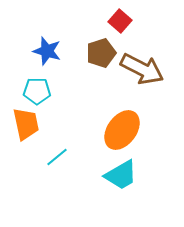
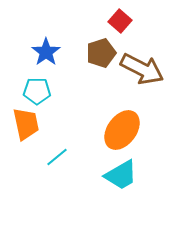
blue star: moved 1 px left, 1 px down; rotated 20 degrees clockwise
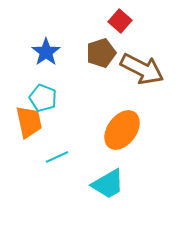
cyan pentagon: moved 6 px right, 7 px down; rotated 20 degrees clockwise
orange trapezoid: moved 3 px right, 2 px up
cyan line: rotated 15 degrees clockwise
cyan trapezoid: moved 13 px left, 9 px down
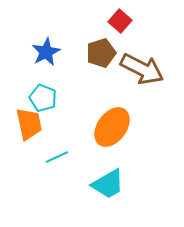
blue star: rotated 8 degrees clockwise
orange trapezoid: moved 2 px down
orange ellipse: moved 10 px left, 3 px up
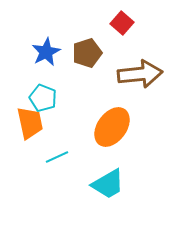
red square: moved 2 px right, 2 px down
brown pentagon: moved 14 px left
brown arrow: moved 2 px left, 5 px down; rotated 33 degrees counterclockwise
orange trapezoid: moved 1 px right, 1 px up
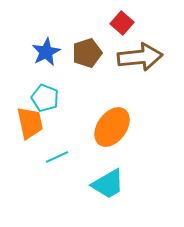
brown arrow: moved 17 px up
cyan pentagon: moved 2 px right
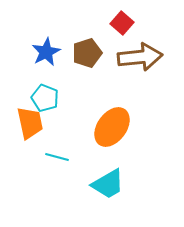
cyan line: rotated 40 degrees clockwise
